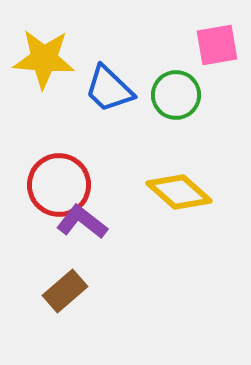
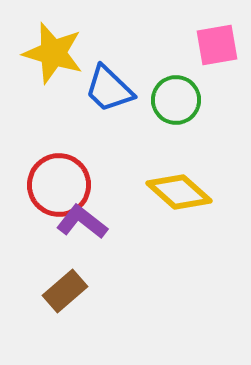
yellow star: moved 9 px right, 6 px up; rotated 12 degrees clockwise
green circle: moved 5 px down
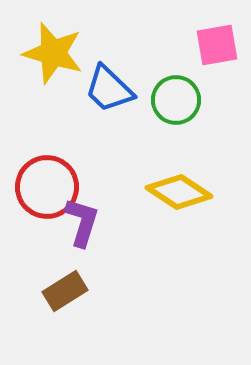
red circle: moved 12 px left, 2 px down
yellow diamond: rotated 8 degrees counterclockwise
purple L-shape: rotated 69 degrees clockwise
brown rectangle: rotated 9 degrees clockwise
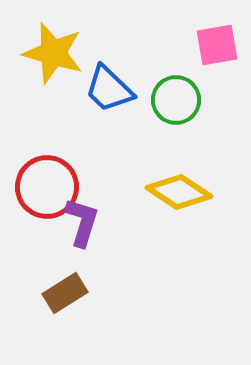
brown rectangle: moved 2 px down
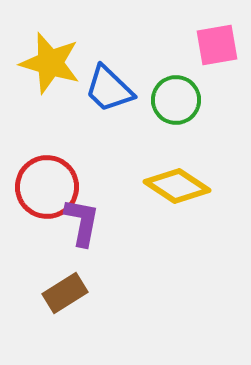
yellow star: moved 3 px left, 10 px down
yellow diamond: moved 2 px left, 6 px up
purple L-shape: rotated 6 degrees counterclockwise
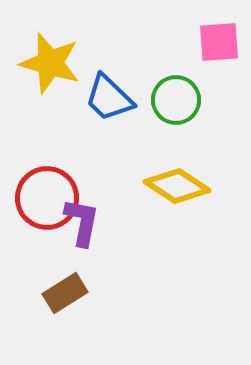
pink square: moved 2 px right, 3 px up; rotated 6 degrees clockwise
blue trapezoid: moved 9 px down
red circle: moved 11 px down
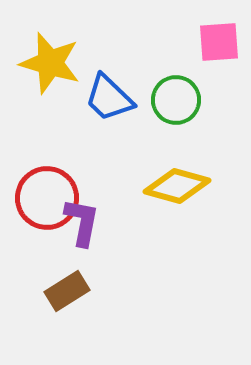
yellow diamond: rotated 18 degrees counterclockwise
brown rectangle: moved 2 px right, 2 px up
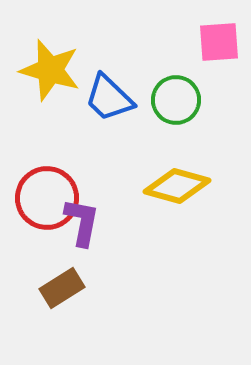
yellow star: moved 7 px down
brown rectangle: moved 5 px left, 3 px up
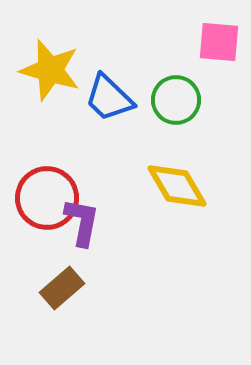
pink square: rotated 9 degrees clockwise
yellow diamond: rotated 44 degrees clockwise
brown rectangle: rotated 9 degrees counterclockwise
